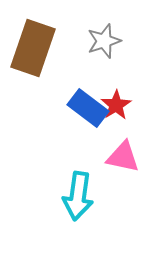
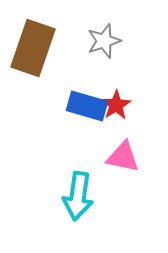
blue rectangle: moved 1 px left, 2 px up; rotated 21 degrees counterclockwise
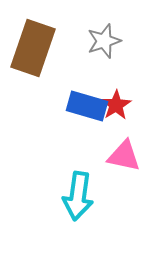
pink triangle: moved 1 px right, 1 px up
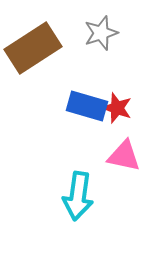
gray star: moved 3 px left, 8 px up
brown rectangle: rotated 38 degrees clockwise
red star: moved 1 px right, 3 px down; rotated 20 degrees counterclockwise
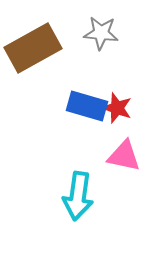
gray star: rotated 24 degrees clockwise
brown rectangle: rotated 4 degrees clockwise
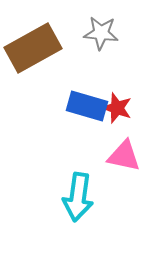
cyan arrow: moved 1 px down
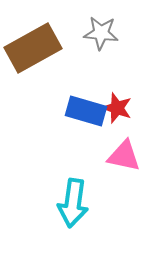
blue rectangle: moved 1 px left, 5 px down
cyan arrow: moved 5 px left, 6 px down
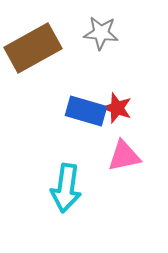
pink triangle: rotated 24 degrees counterclockwise
cyan arrow: moved 7 px left, 15 px up
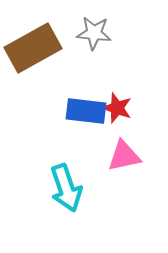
gray star: moved 7 px left
blue rectangle: rotated 9 degrees counterclockwise
cyan arrow: rotated 27 degrees counterclockwise
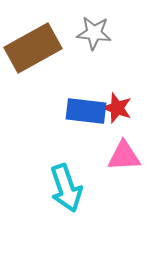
pink triangle: rotated 9 degrees clockwise
